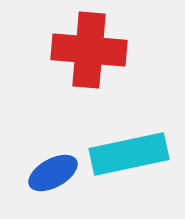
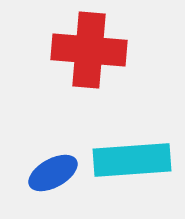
cyan rectangle: moved 3 px right, 6 px down; rotated 8 degrees clockwise
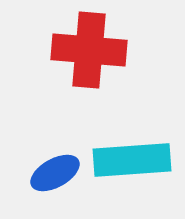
blue ellipse: moved 2 px right
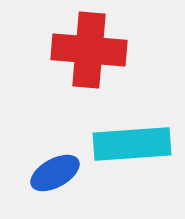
cyan rectangle: moved 16 px up
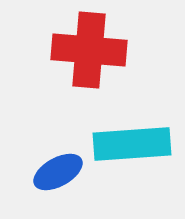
blue ellipse: moved 3 px right, 1 px up
